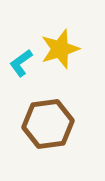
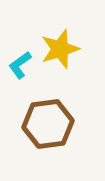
cyan L-shape: moved 1 px left, 2 px down
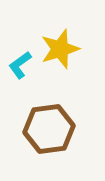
brown hexagon: moved 1 px right, 5 px down
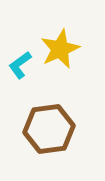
yellow star: rotated 6 degrees counterclockwise
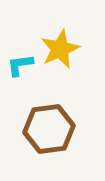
cyan L-shape: rotated 28 degrees clockwise
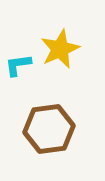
cyan L-shape: moved 2 px left
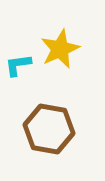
brown hexagon: rotated 18 degrees clockwise
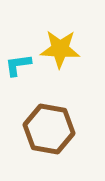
yellow star: rotated 27 degrees clockwise
